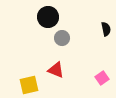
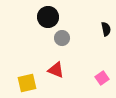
yellow square: moved 2 px left, 2 px up
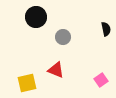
black circle: moved 12 px left
gray circle: moved 1 px right, 1 px up
pink square: moved 1 px left, 2 px down
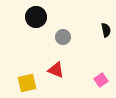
black semicircle: moved 1 px down
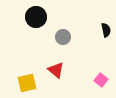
red triangle: rotated 18 degrees clockwise
pink square: rotated 16 degrees counterclockwise
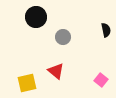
red triangle: moved 1 px down
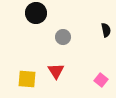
black circle: moved 4 px up
red triangle: rotated 18 degrees clockwise
yellow square: moved 4 px up; rotated 18 degrees clockwise
